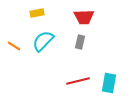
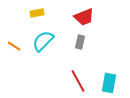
red trapezoid: rotated 20 degrees counterclockwise
red line: rotated 75 degrees clockwise
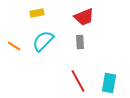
gray rectangle: rotated 16 degrees counterclockwise
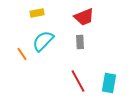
orange line: moved 8 px right, 8 px down; rotated 24 degrees clockwise
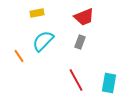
gray rectangle: rotated 24 degrees clockwise
orange line: moved 3 px left, 2 px down
red line: moved 2 px left, 1 px up
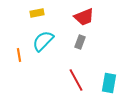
orange line: moved 1 px up; rotated 24 degrees clockwise
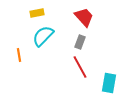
red trapezoid: rotated 110 degrees counterclockwise
cyan semicircle: moved 5 px up
red line: moved 4 px right, 13 px up
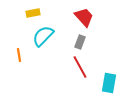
yellow rectangle: moved 4 px left
